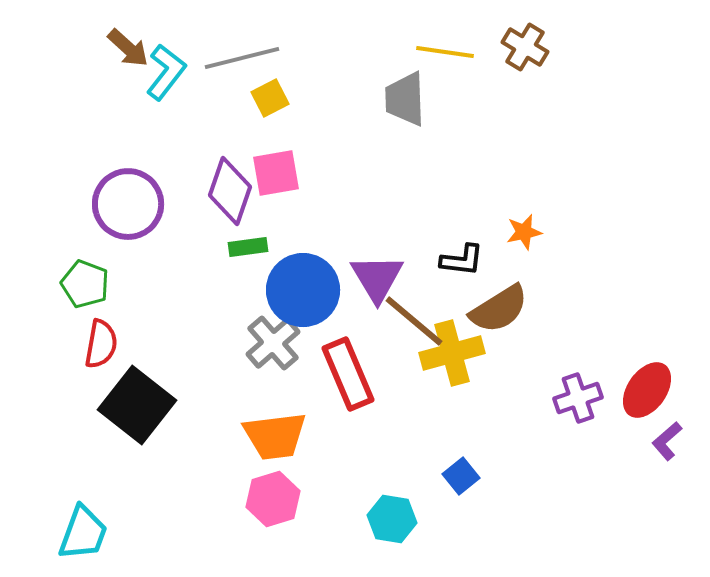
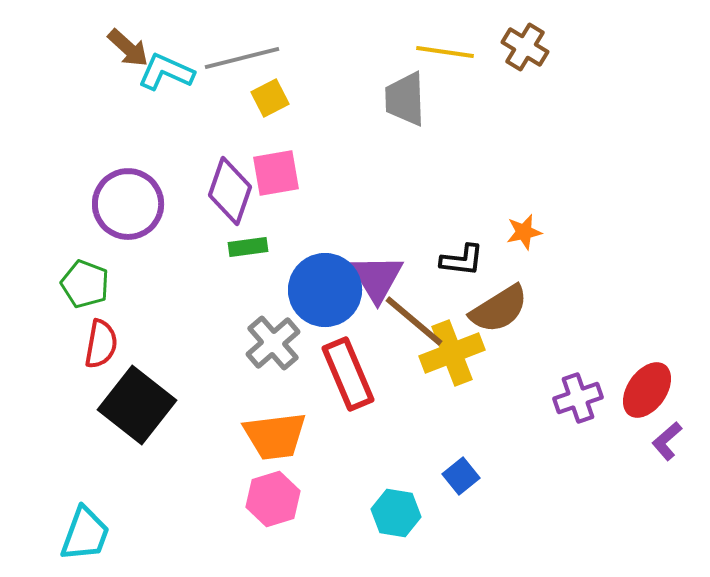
cyan L-shape: rotated 104 degrees counterclockwise
blue circle: moved 22 px right
yellow cross: rotated 6 degrees counterclockwise
cyan hexagon: moved 4 px right, 6 px up
cyan trapezoid: moved 2 px right, 1 px down
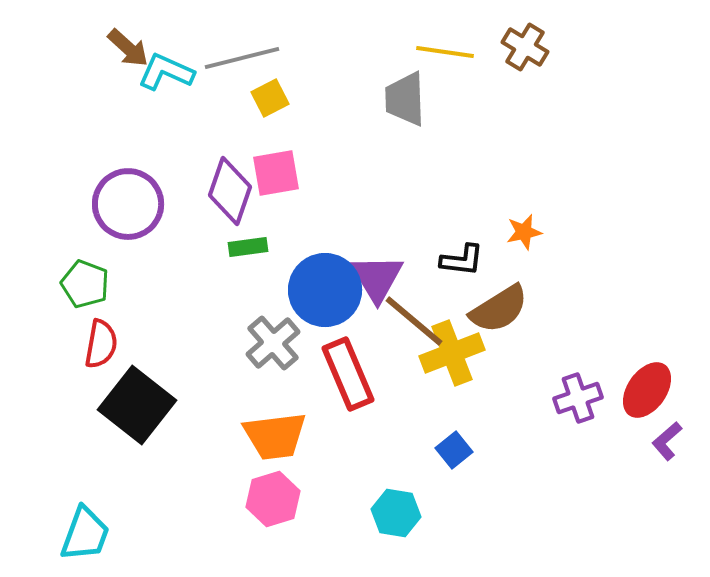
blue square: moved 7 px left, 26 px up
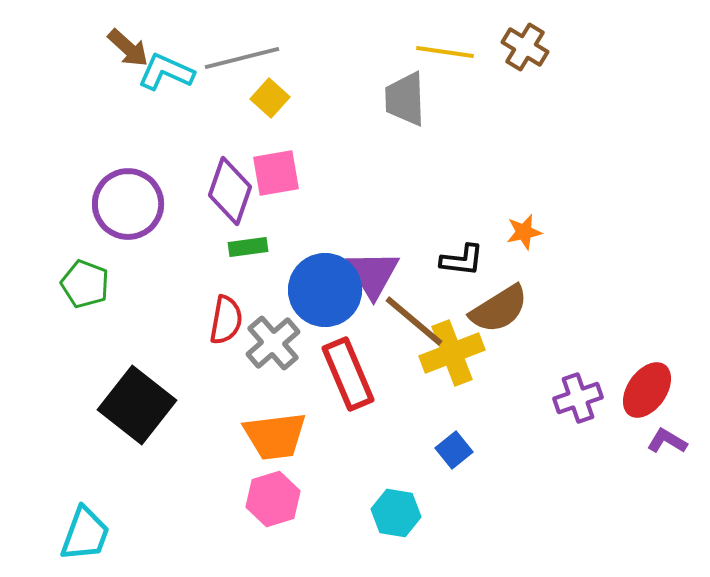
yellow square: rotated 21 degrees counterclockwise
purple triangle: moved 4 px left, 4 px up
red semicircle: moved 125 px right, 24 px up
purple L-shape: rotated 72 degrees clockwise
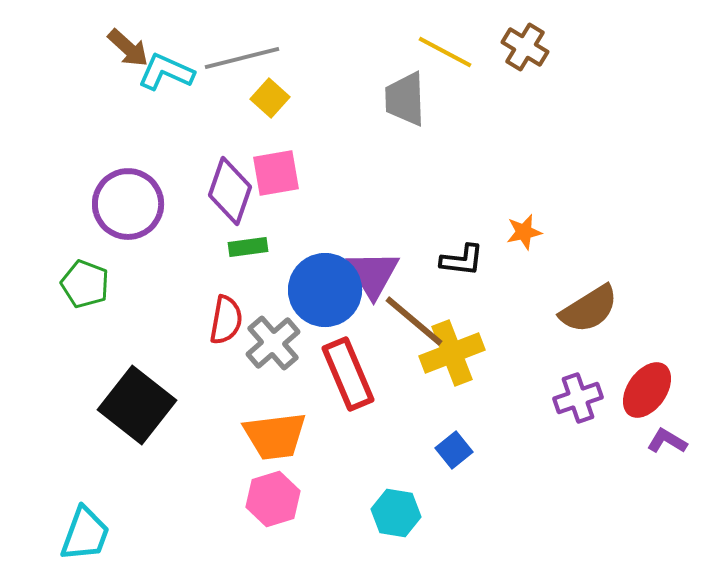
yellow line: rotated 20 degrees clockwise
brown semicircle: moved 90 px right
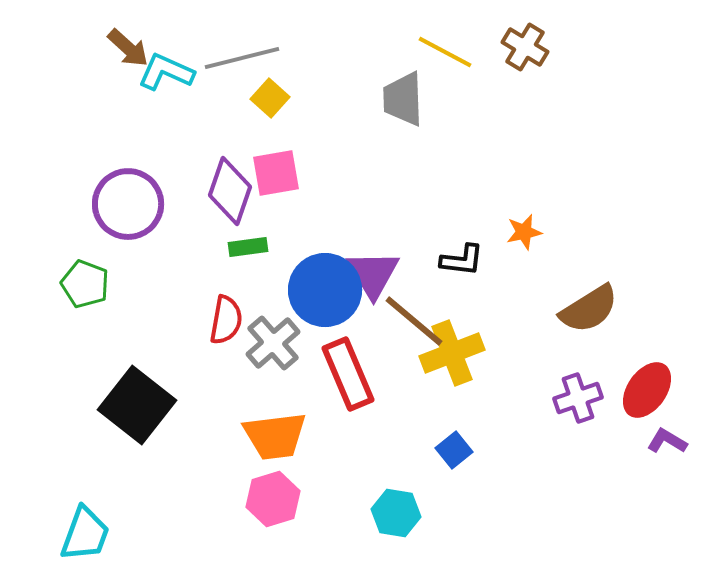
gray trapezoid: moved 2 px left
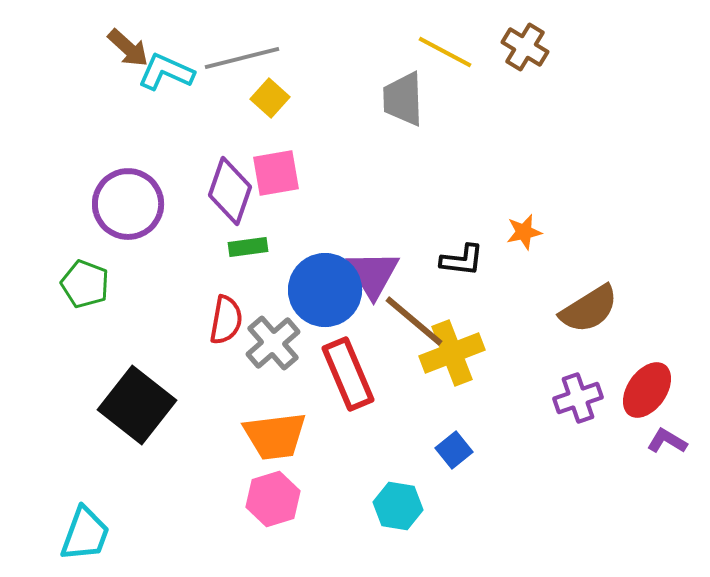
cyan hexagon: moved 2 px right, 7 px up
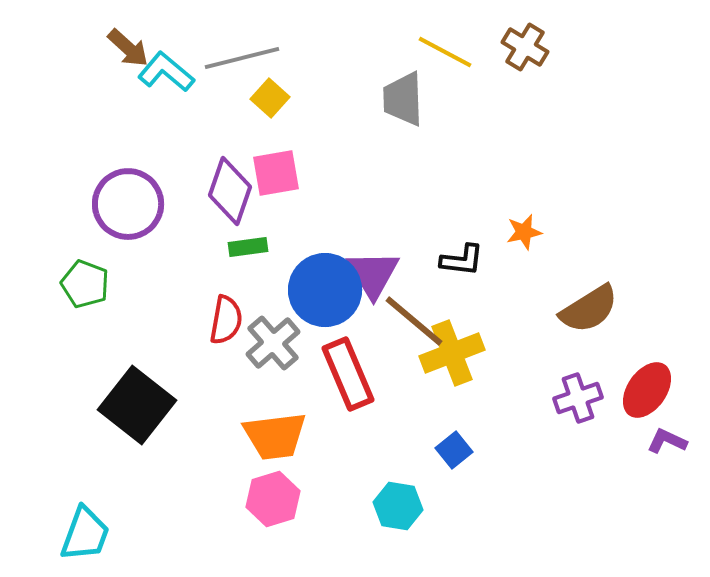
cyan L-shape: rotated 16 degrees clockwise
purple L-shape: rotated 6 degrees counterclockwise
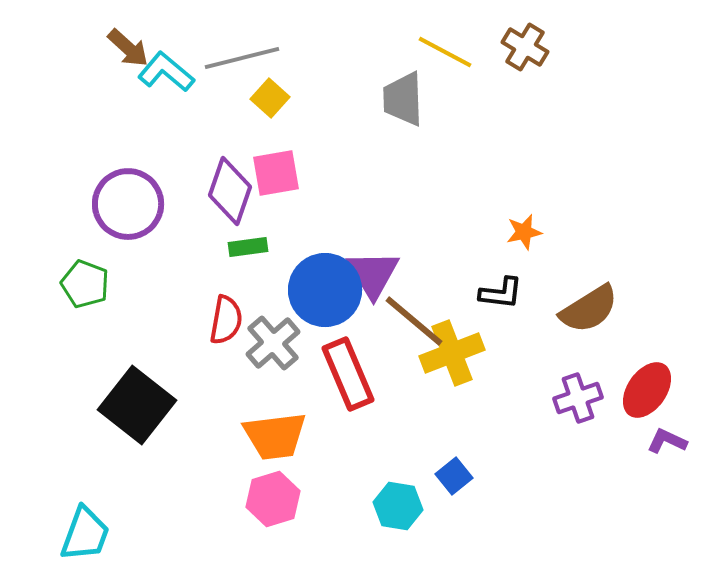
black L-shape: moved 39 px right, 33 px down
blue square: moved 26 px down
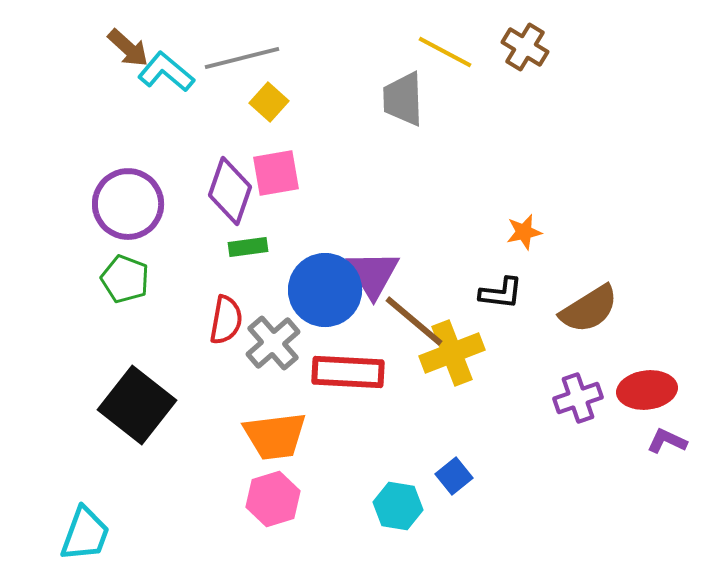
yellow square: moved 1 px left, 4 px down
green pentagon: moved 40 px right, 5 px up
red rectangle: moved 2 px up; rotated 64 degrees counterclockwise
red ellipse: rotated 48 degrees clockwise
